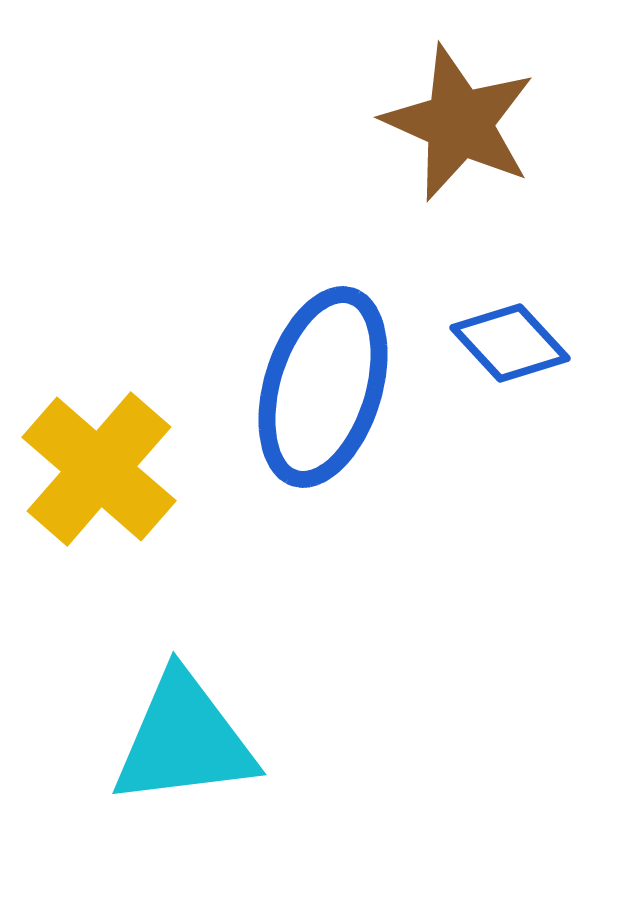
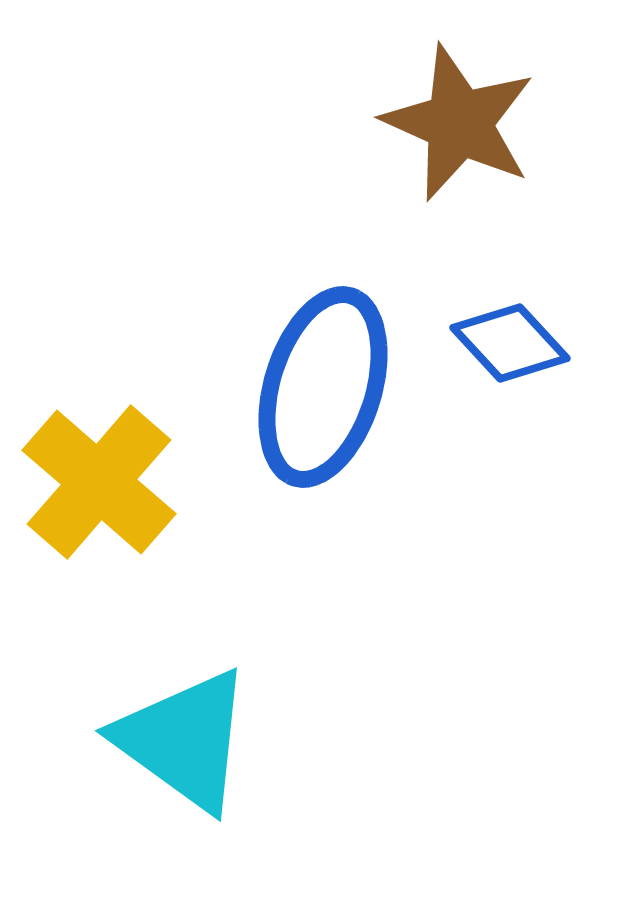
yellow cross: moved 13 px down
cyan triangle: rotated 43 degrees clockwise
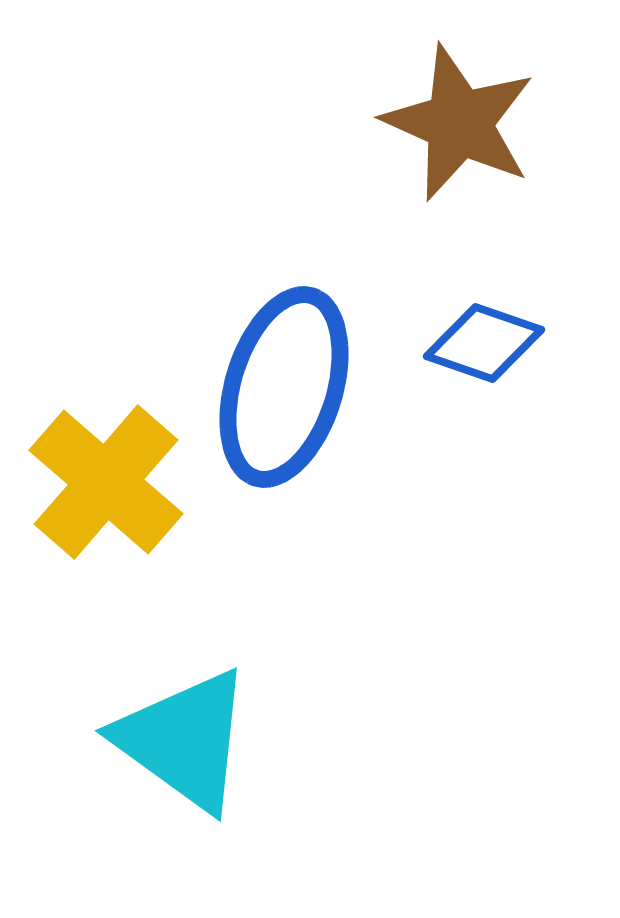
blue diamond: moved 26 px left; rotated 28 degrees counterclockwise
blue ellipse: moved 39 px left
yellow cross: moved 7 px right
